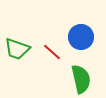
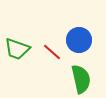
blue circle: moved 2 px left, 3 px down
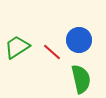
green trapezoid: moved 2 px up; rotated 128 degrees clockwise
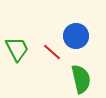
blue circle: moved 3 px left, 4 px up
green trapezoid: moved 2 px down; rotated 96 degrees clockwise
